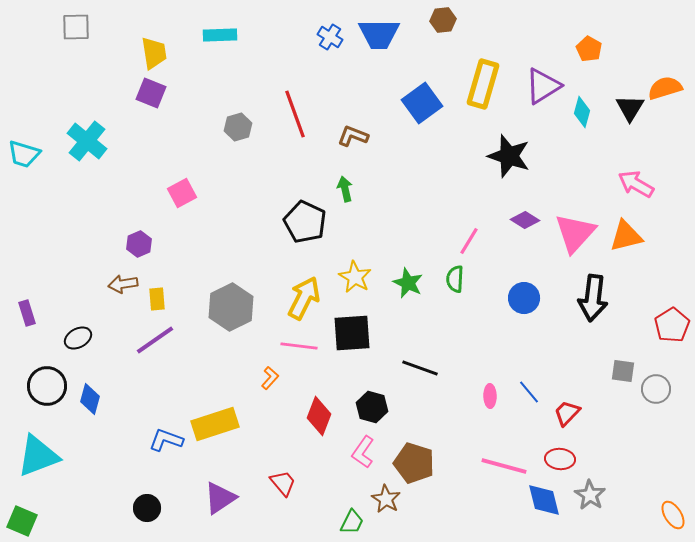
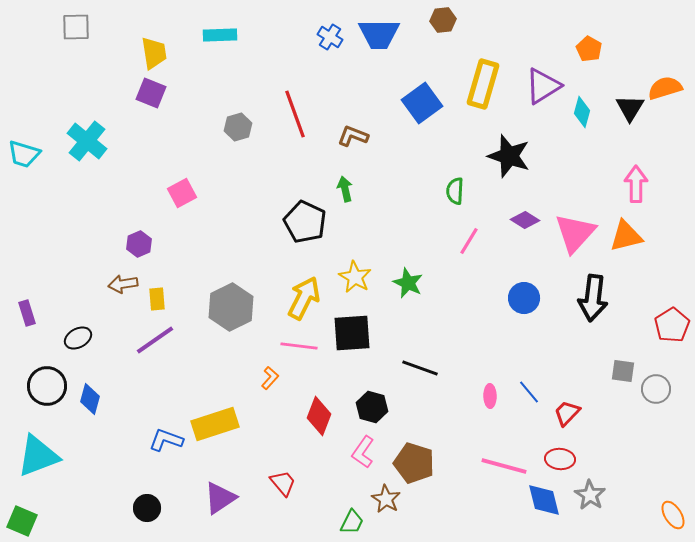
pink arrow at (636, 184): rotated 60 degrees clockwise
green semicircle at (455, 279): moved 88 px up
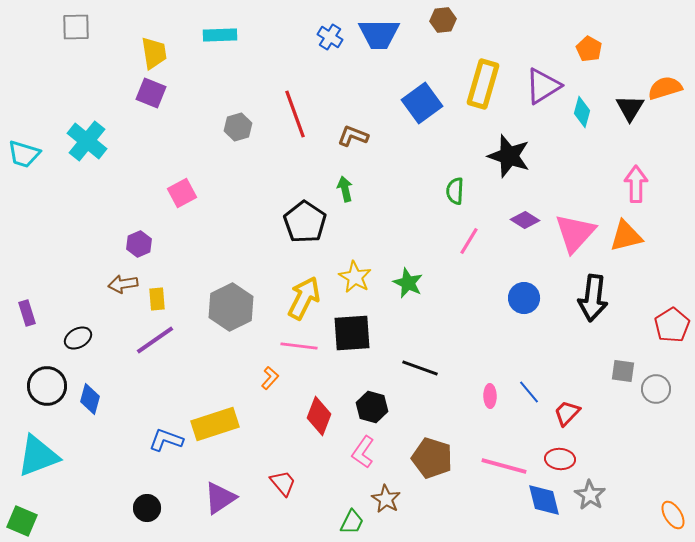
black pentagon at (305, 222): rotated 9 degrees clockwise
brown pentagon at (414, 463): moved 18 px right, 5 px up
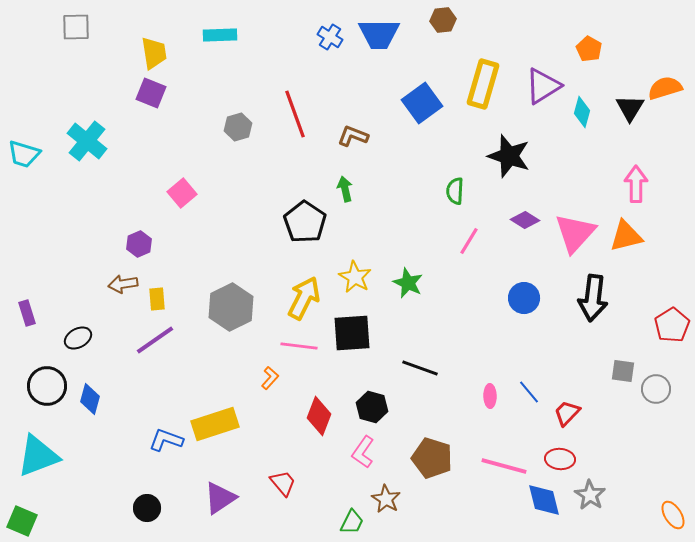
pink square at (182, 193): rotated 12 degrees counterclockwise
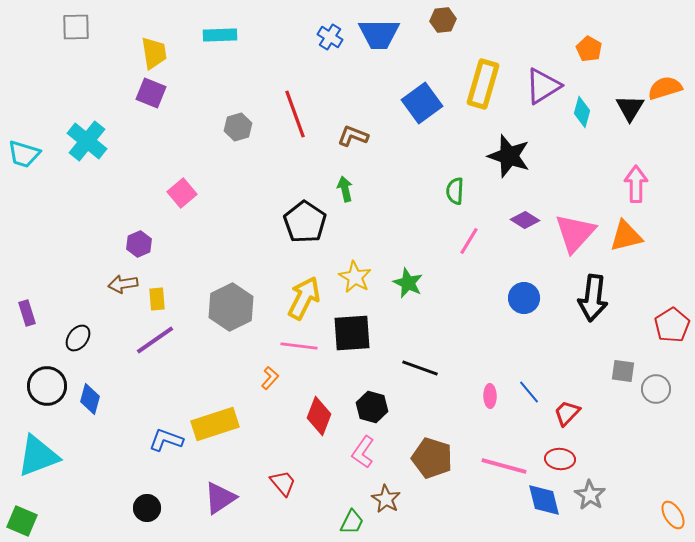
black ellipse at (78, 338): rotated 24 degrees counterclockwise
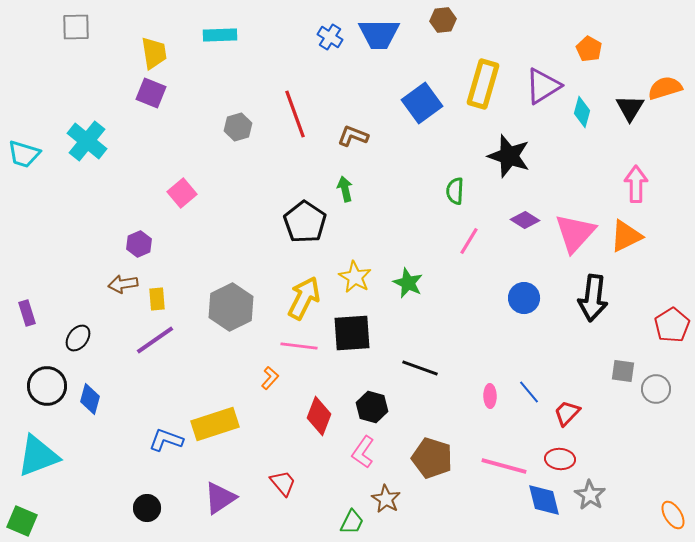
orange triangle at (626, 236): rotated 12 degrees counterclockwise
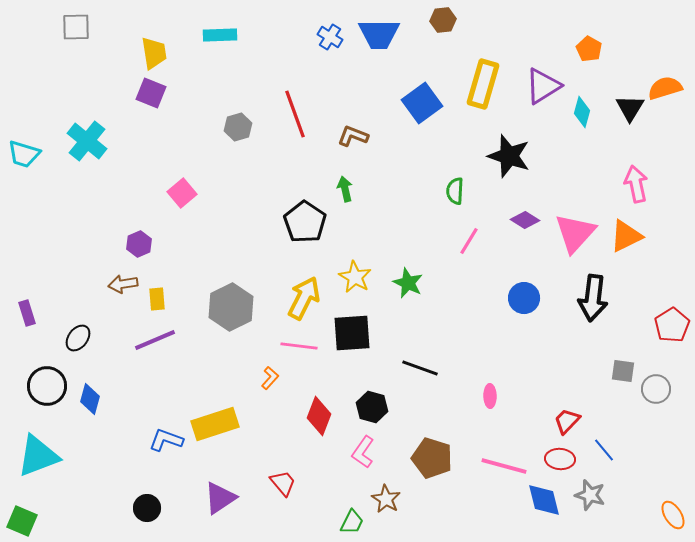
pink arrow at (636, 184): rotated 12 degrees counterclockwise
purple line at (155, 340): rotated 12 degrees clockwise
blue line at (529, 392): moved 75 px right, 58 px down
red trapezoid at (567, 413): moved 8 px down
gray star at (590, 495): rotated 16 degrees counterclockwise
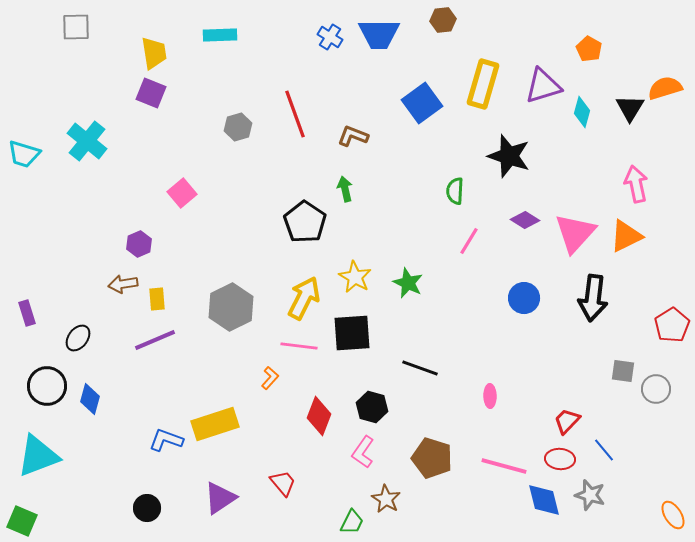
purple triangle at (543, 86): rotated 15 degrees clockwise
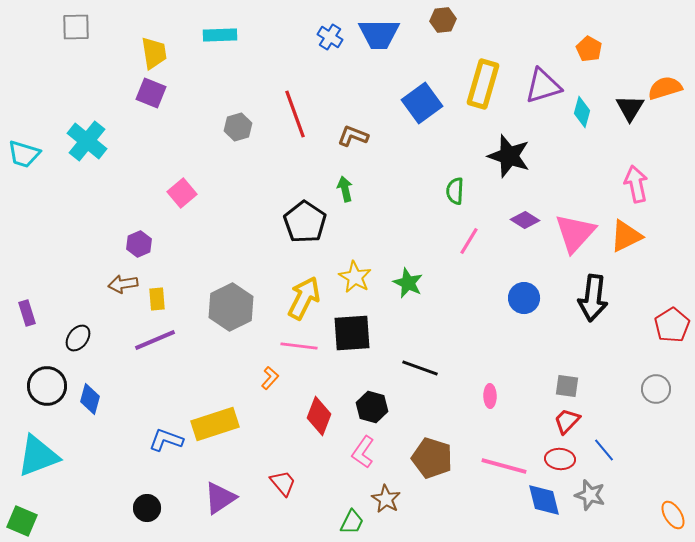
gray square at (623, 371): moved 56 px left, 15 px down
